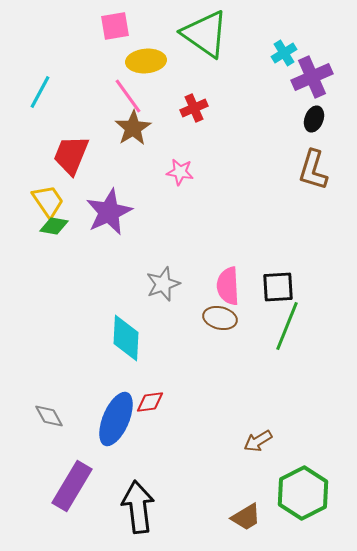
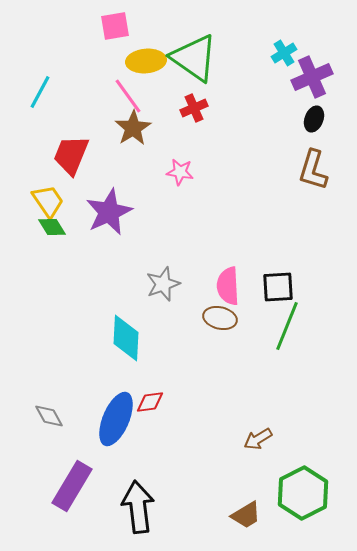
green triangle: moved 11 px left, 24 px down
green diamond: moved 2 px left, 1 px down; rotated 48 degrees clockwise
brown arrow: moved 2 px up
brown trapezoid: moved 2 px up
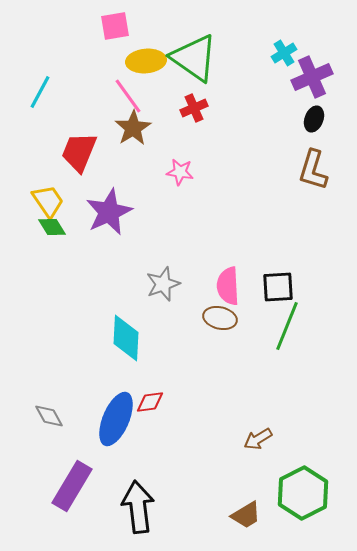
red trapezoid: moved 8 px right, 3 px up
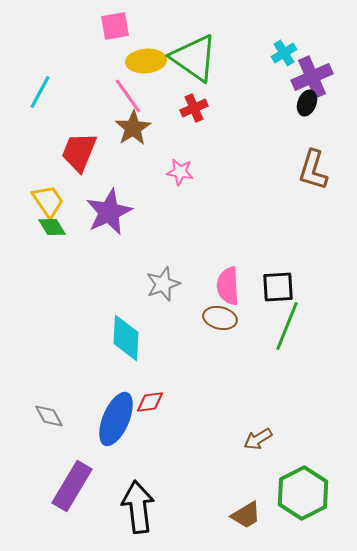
black ellipse: moved 7 px left, 16 px up
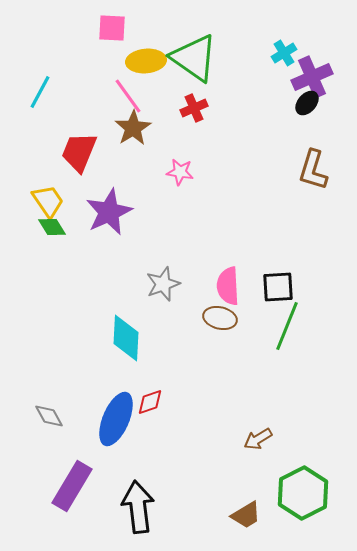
pink square: moved 3 px left, 2 px down; rotated 12 degrees clockwise
black ellipse: rotated 20 degrees clockwise
red diamond: rotated 12 degrees counterclockwise
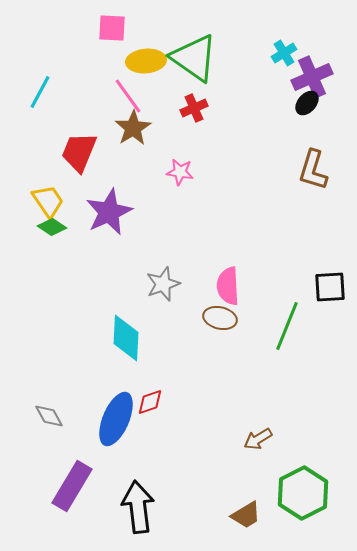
green diamond: rotated 24 degrees counterclockwise
black square: moved 52 px right
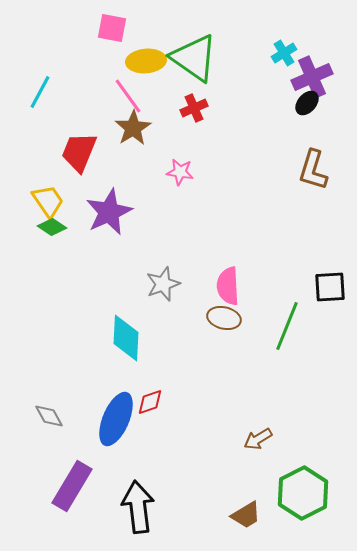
pink square: rotated 8 degrees clockwise
brown ellipse: moved 4 px right
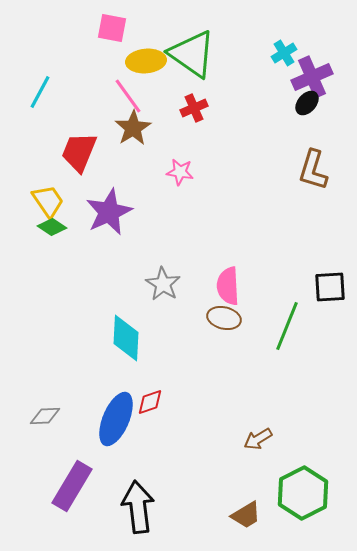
green triangle: moved 2 px left, 4 px up
gray star: rotated 20 degrees counterclockwise
gray diamond: moved 4 px left; rotated 64 degrees counterclockwise
